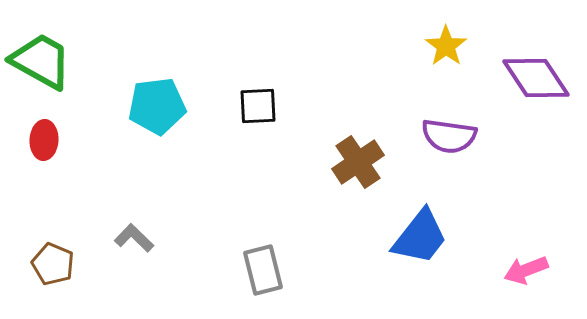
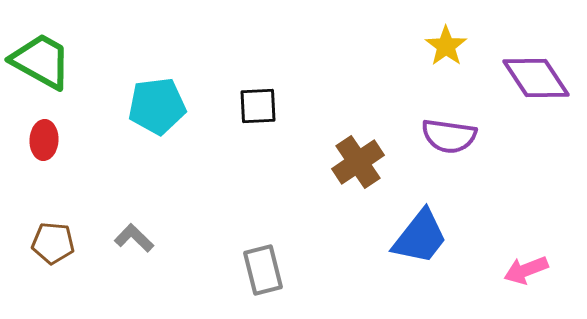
brown pentagon: moved 21 px up; rotated 18 degrees counterclockwise
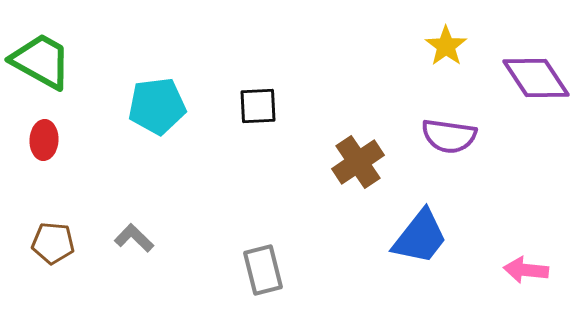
pink arrow: rotated 27 degrees clockwise
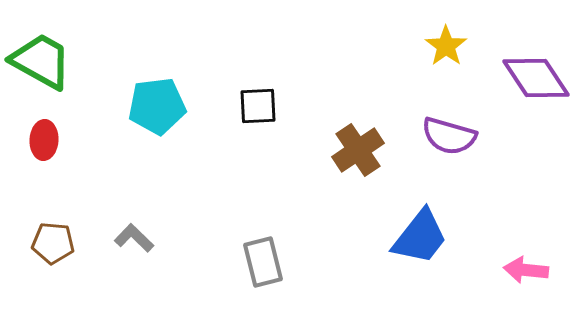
purple semicircle: rotated 8 degrees clockwise
brown cross: moved 12 px up
gray rectangle: moved 8 px up
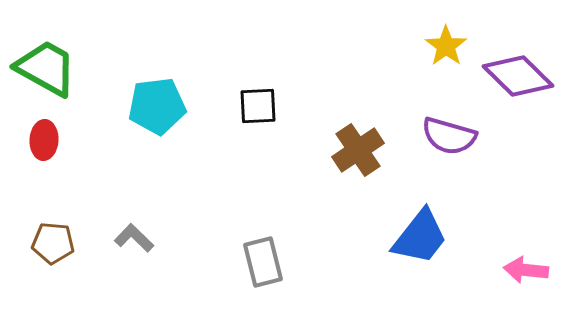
green trapezoid: moved 5 px right, 7 px down
purple diamond: moved 18 px left, 2 px up; rotated 12 degrees counterclockwise
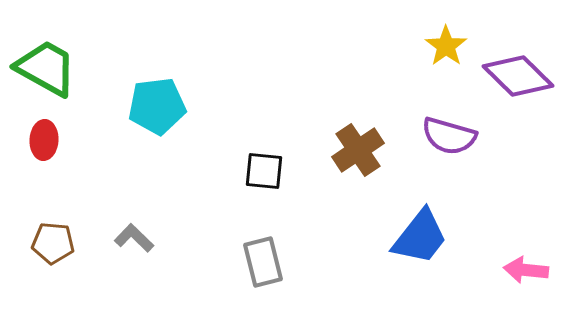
black square: moved 6 px right, 65 px down; rotated 9 degrees clockwise
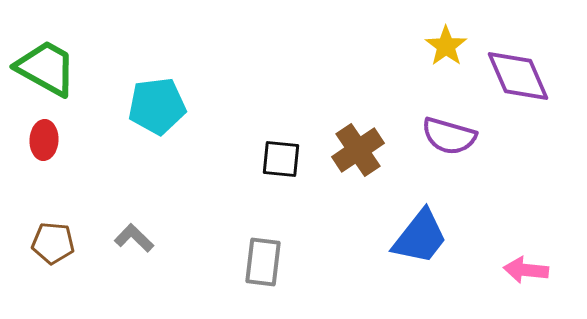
purple diamond: rotated 22 degrees clockwise
black square: moved 17 px right, 12 px up
gray rectangle: rotated 21 degrees clockwise
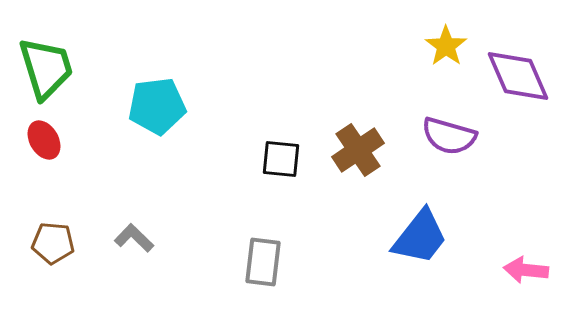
green trapezoid: rotated 44 degrees clockwise
red ellipse: rotated 33 degrees counterclockwise
